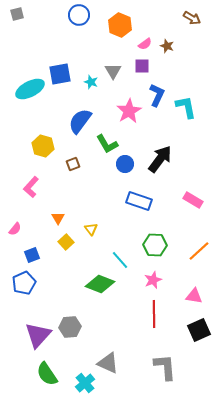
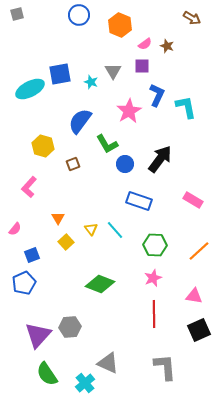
pink L-shape at (31, 187): moved 2 px left
cyan line at (120, 260): moved 5 px left, 30 px up
pink star at (153, 280): moved 2 px up
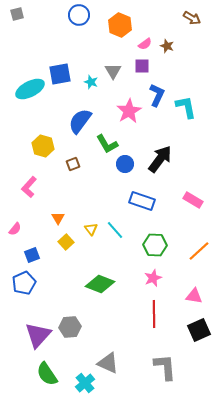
blue rectangle at (139, 201): moved 3 px right
